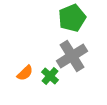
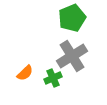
green cross: moved 3 px right, 2 px down; rotated 24 degrees clockwise
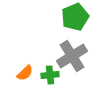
green pentagon: moved 3 px right, 1 px up
green cross: moved 3 px left, 3 px up; rotated 18 degrees clockwise
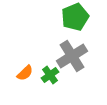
green cross: rotated 30 degrees counterclockwise
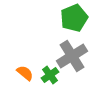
green pentagon: moved 1 px left, 1 px down
orange semicircle: rotated 96 degrees counterclockwise
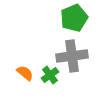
gray cross: rotated 24 degrees clockwise
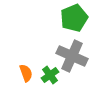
gray cross: rotated 32 degrees clockwise
orange semicircle: moved 1 px right; rotated 30 degrees clockwise
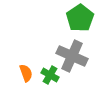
green pentagon: moved 6 px right; rotated 12 degrees counterclockwise
green cross: rotated 24 degrees counterclockwise
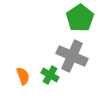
orange semicircle: moved 3 px left, 3 px down
